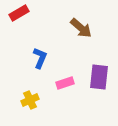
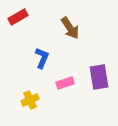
red rectangle: moved 1 px left, 4 px down
brown arrow: moved 11 px left; rotated 15 degrees clockwise
blue L-shape: moved 2 px right
purple rectangle: rotated 15 degrees counterclockwise
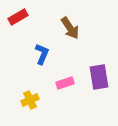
blue L-shape: moved 4 px up
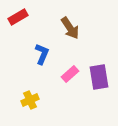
pink rectangle: moved 5 px right, 9 px up; rotated 24 degrees counterclockwise
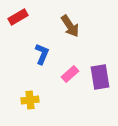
brown arrow: moved 2 px up
purple rectangle: moved 1 px right
yellow cross: rotated 18 degrees clockwise
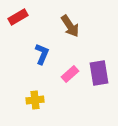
purple rectangle: moved 1 px left, 4 px up
yellow cross: moved 5 px right
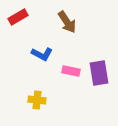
brown arrow: moved 3 px left, 4 px up
blue L-shape: rotated 95 degrees clockwise
pink rectangle: moved 1 px right, 3 px up; rotated 54 degrees clockwise
yellow cross: moved 2 px right; rotated 12 degrees clockwise
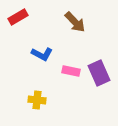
brown arrow: moved 8 px right; rotated 10 degrees counterclockwise
purple rectangle: rotated 15 degrees counterclockwise
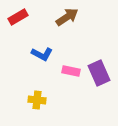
brown arrow: moved 8 px left, 5 px up; rotated 80 degrees counterclockwise
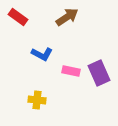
red rectangle: rotated 66 degrees clockwise
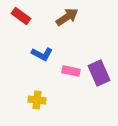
red rectangle: moved 3 px right, 1 px up
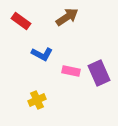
red rectangle: moved 5 px down
yellow cross: rotated 30 degrees counterclockwise
